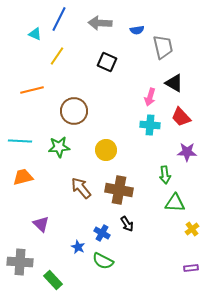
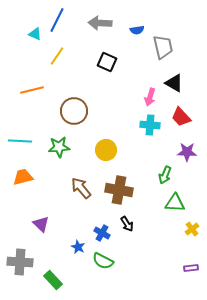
blue line: moved 2 px left, 1 px down
green arrow: rotated 30 degrees clockwise
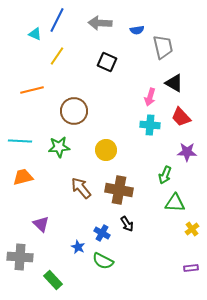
gray cross: moved 5 px up
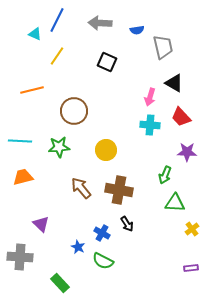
green rectangle: moved 7 px right, 3 px down
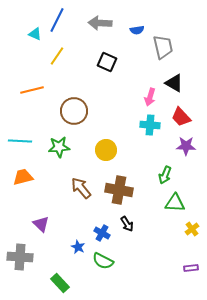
purple star: moved 1 px left, 6 px up
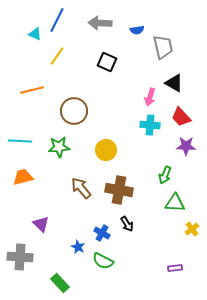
purple rectangle: moved 16 px left
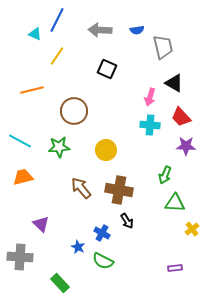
gray arrow: moved 7 px down
black square: moved 7 px down
cyan line: rotated 25 degrees clockwise
black arrow: moved 3 px up
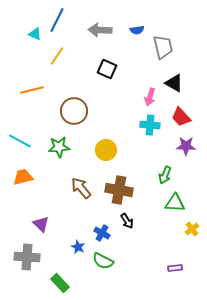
gray cross: moved 7 px right
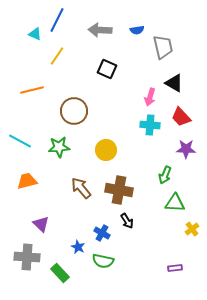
purple star: moved 3 px down
orange trapezoid: moved 4 px right, 4 px down
green semicircle: rotated 15 degrees counterclockwise
green rectangle: moved 10 px up
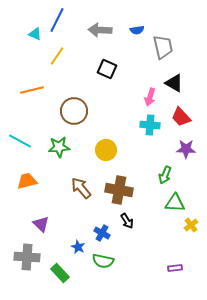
yellow cross: moved 1 px left, 4 px up
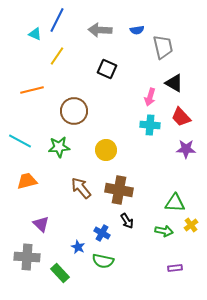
green arrow: moved 1 px left, 56 px down; rotated 102 degrees counterclockwise
